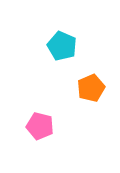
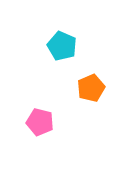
pink pentagon: moved 4 px up
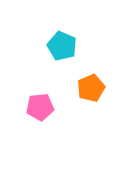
pink pentagon: moved 15 px up; rotated 20 degrees counterclockwise
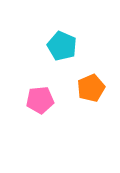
pink pentagon: moved 7 px up
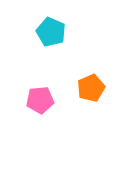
cyan pentagon: moved 11 px left, 14 px up
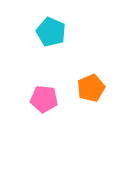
pink pentagon: moved 4 px right, 1 px up; rotated 12 degrees clockwise
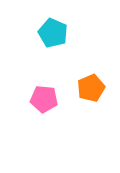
cyan pentagon: moved 2 px right, 1 px down
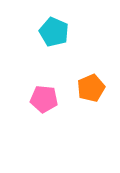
cyan pentagon: moved 1 px right, 1 px up
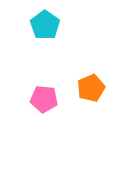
cyan pentagon: moved 9 px left, 7 px up; rotated 12 degrees clockwise
